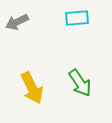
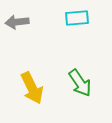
gray arrow: rotated 20 degrees clockwise
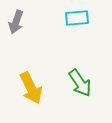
gray arrow: moved 1 px left; rotated 65 degrees counterclockwise
yellow arrow: moved 1 px left
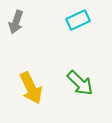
cyan rectangle: moved 1 px right, 2 px down; rotated 20 degrees counterclockwise
green arrow: rotated 12 degrees counterclockwise
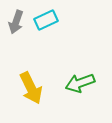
cyan rectangle: moved 32 px left
green arrow: rotated 116 degrees clockwise
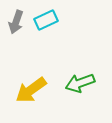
yellow arrow: moved 2 px down; rotated 80 degrees clockwise
